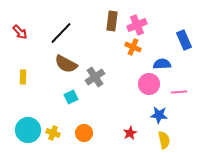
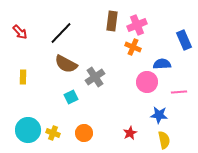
pink circle: moved 2 px left, 2 px up
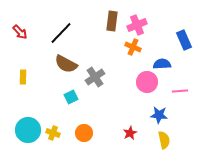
pink line: moved 1 px right, 1 px up
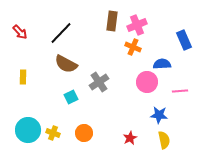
gray cross: moved 4 px right, 5 px down
red star: moved 5 px down
